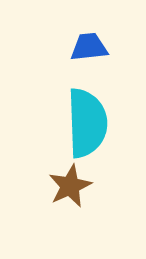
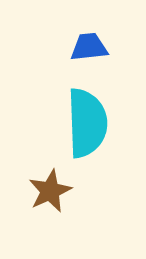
brown star: moved 20 px left, 5 px down
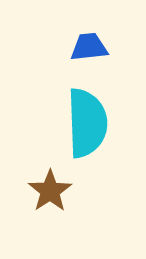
brown star: rotated 9 degrees counterclockwise
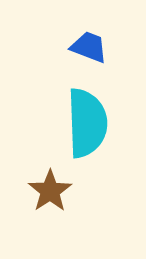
blue trapezoid: rotated 27 degrees clockwise
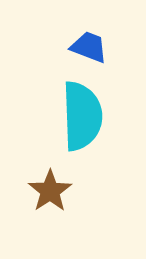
cyan semicircle: moved 5 px left, 7 px up
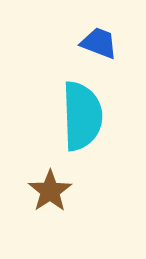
blue trapezoid: moved 10 px right, 4 px up
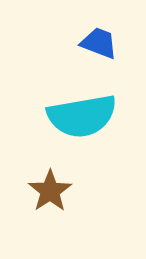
cyan semicircle: rotated 82 degrees clockwise
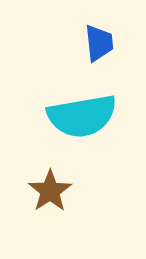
blue trapezoid: rotated 63 degrees clockwise
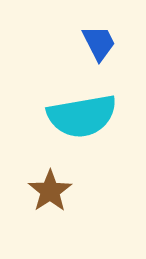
blue trapezoid: rotated 21 degrees counterclockwise
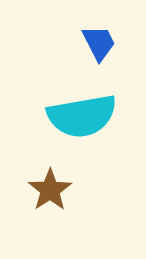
brown star: moved 1 px up
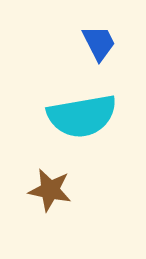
brown star: rotated 27 degrees counterclockwise
